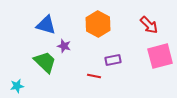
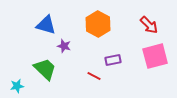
pink square: moved 5 px left
green trapezoid: moved 7 px down
red line: rotated 16 degrees clockwise
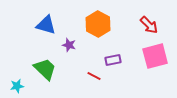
purple star: moved 5 px right, 1 px up
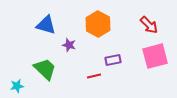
red line: rotated 40 degrees counterclockwise
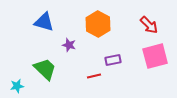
blue triangle: moved 2 px left, 3 px up
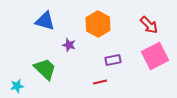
blue triangle: moved 1 px right, 1 px up
pink square: rotated 12 degrees counterclockwise
red line: moved 6 px right, 6 px down
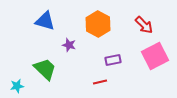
red arrow: moved 5 px left
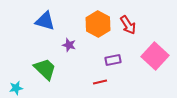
red arrow: moved 16 px left; rotated 12 degrees clockwise
pink square: rotated 20 degrees counterclockwise
cyan star: moved 1 px left, 2 px down
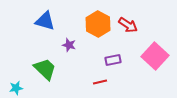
red arrow: rotated 24 degrees counterclockwise
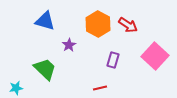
purple star: rotated 24 degrees clockwise
purple rectangle: rotated 63 degrees counterclockwise
red line: moved 6 px down
